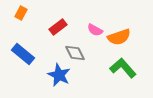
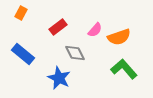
pink semicircle: rotated 77 degrees counterclockwise
green L-shape: moved 1 px right, 1 px down
blue star: moved 3 px down
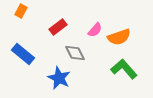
orange rectangle: moved 2 px up
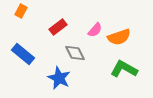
green L-shape: rotated 20 degrees counterclockwise
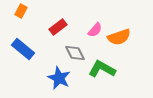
blue rectangle: moved 5 px up
green L-shape: moved 22 px left
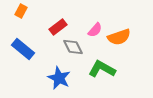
gray diamond: moved 2 px left, 6 px up
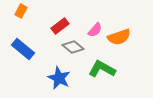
red rectangle: moved 2 px right, 1 px up
gray diamond: rotated 25 degrees counterclockwise
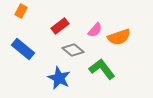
gray diamond: moved 3 px down
green L-shape: rotated 24 degrees clockwise
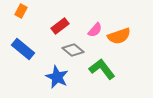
orange semicircle: moved 1 px up
blue star: moved 2 px left, 1 px up
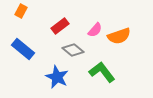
green L-shape: moved 3 px down
